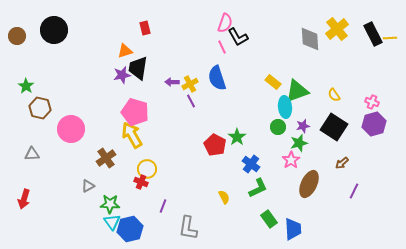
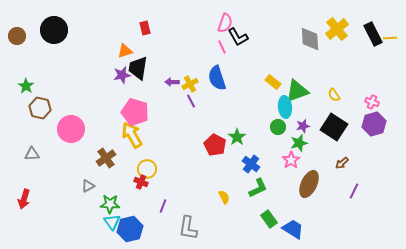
blue trapezoid at (293, 229): rotated 55 degrees counterclockwise
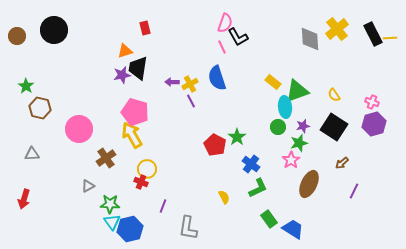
pink circle at (71, 129): moved 8 px right
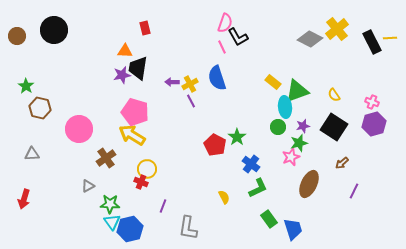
black rectangle at (373, 34): moved 1 px left, 8 px down
gray diamond at (310, 39): rotated 60 degrees counterclockwise
orange triangle at (125, 51): rotated 21 degrees clockwise
yellow arrow at (132, 135): rotated 28 degrees counterclockwise
pink star at (291, 160): moved 3 px up; rotated 12 degrees clockwise
blue trapezoid at (293, 229): rotated 40 degrees clockwise
